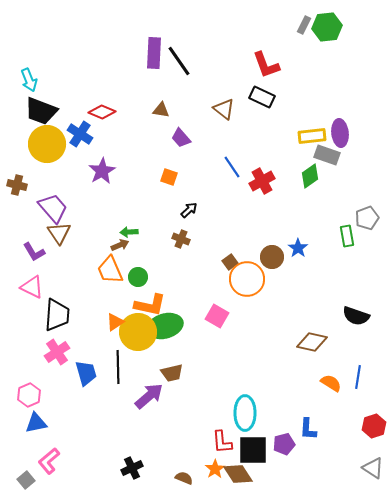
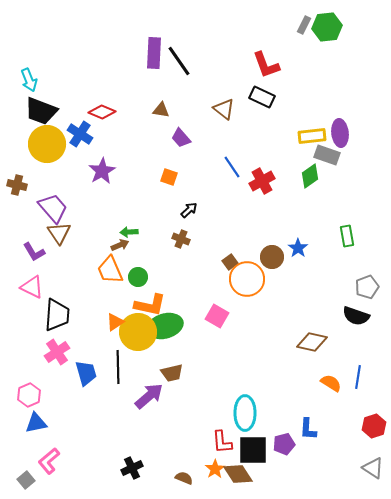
gray pentagon at (367, 218): moved 69 px down
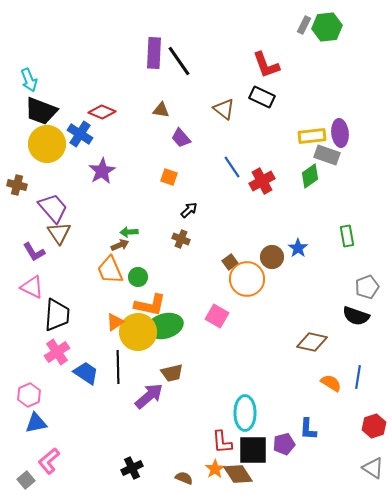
blue trapezoid at (86, 373): rotated 40 degrees counterclockwise
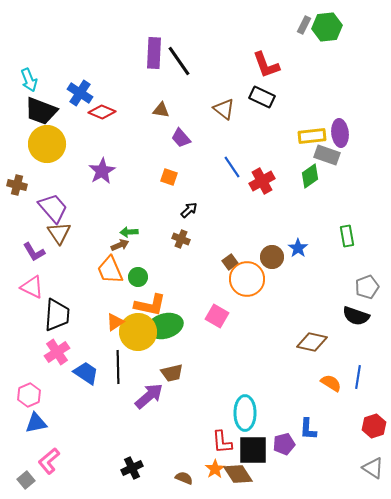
blue cross at (80, 134): moved 41 px up
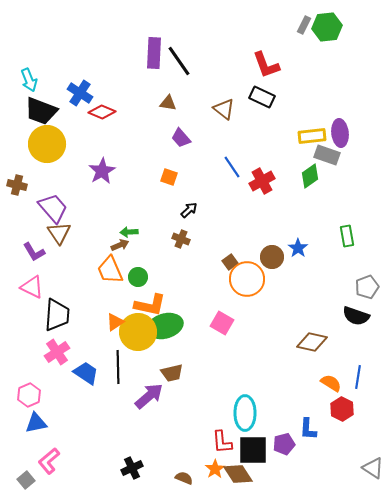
brown triangle at (161, 110): moved 7 px right, 7 px up
pink square at (217, 316): moved 5 px right, 7 px down
red hexagon at (374, 426): moved 32 px left, 17 px up; rotated 15 degrees counterclockwise
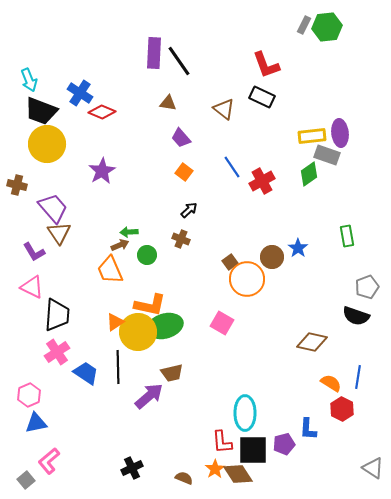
green diamond at (310, 176): moved 1 px left, 2 px up
orange square at (169, 177): moved 15 px right, 5 px up; rotated 18 degrees clockwise
green circle at (138, 277): moved 9 px right, 22 px up
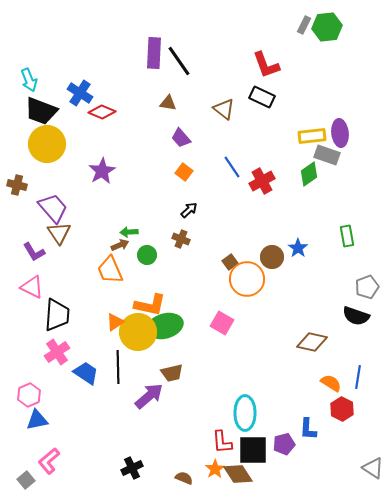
blue triangle at (36, 423): moved 1 px right, 3 px up
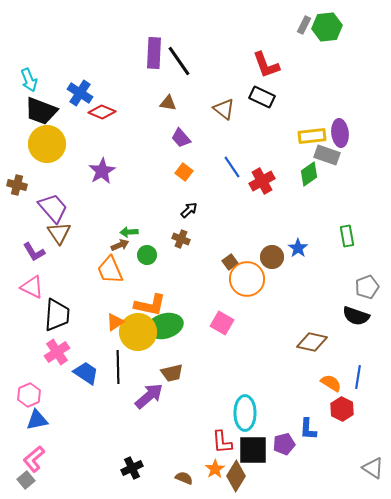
pink L-shape at (49, 461): moved 15 px left, 2 px up
brown diamond at (238, 474): moved 2 px left, 2 px down; rotated 64 degrees clockwise
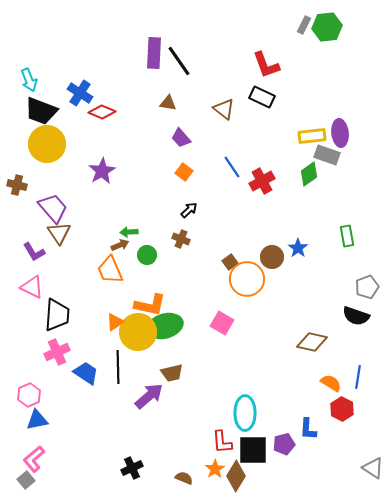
pink cross at (57, 352): rotated 10 degrees clockwise
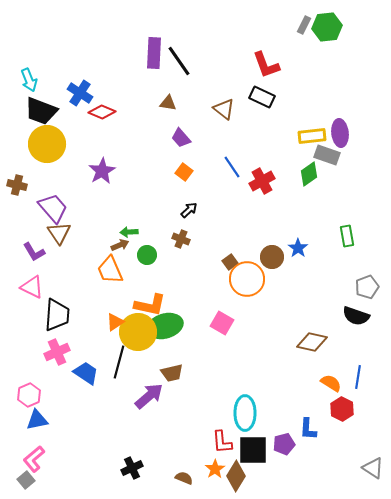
black line at (118, 367): moved 1 px right, 5 px up; rotated 16 degrees clockwise
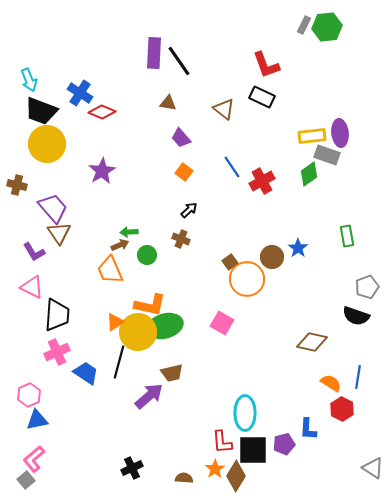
brown semicircle at (184, 478): rotated 18 degrees counterclockwise
